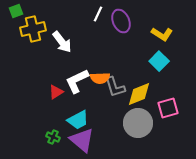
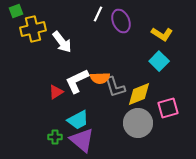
green cross: moved 2 px right; rotated 24 degrees counterclockwise
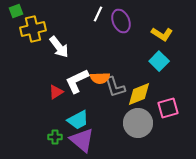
white arrow: moved 3 px left, 5 px down
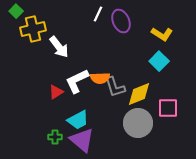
green square: rotated 24 degrees counterclockwise
pink square: rotated 15 degrees clockwise
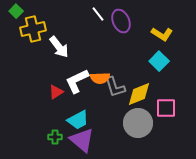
white line: rotated 63 degrees counterclockwise
pink square: moved 2 px left
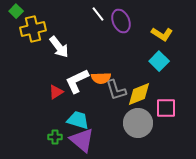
orange semicircle: moved 1 px right
gray L-shape: moved 1 px right, 3 px down
cyan trapezoid: rotated 135 degrees counterclockwise
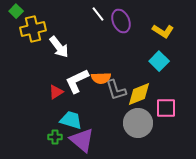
yellow L-shape: moved 1 px right, 3 px up
cyan trapezoid: moved 7 px left
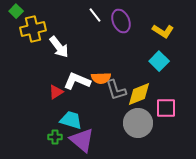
white line: moved 3 px left, 1 px down
white L-shape: rotated 48 degrees clockwise
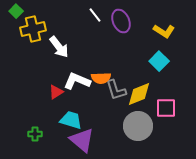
yellow L-shape: moved 1 px right
gray circle: moved 3 px down
green cross: moved 20 px left, 3 px up
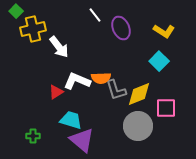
purple ellipse: moved 7 px down
green cross: moved 2 px left, 2 px down
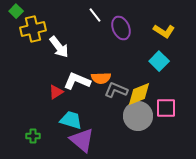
gray L-shape: rotated 130 degrees clockwise
gray circle: moved 10 px up
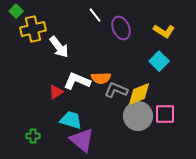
pink square: moved 1 px left, 6 px down
